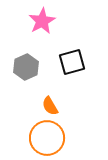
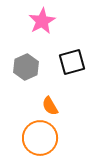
orange circle: moved 7 px left
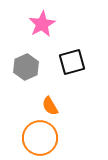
pink star: moved 3 px down
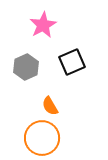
pink star: moved 1 px right, 1 px down
black square: rotated 8 degrees counterclockwise
orange circle: moved 2 px right
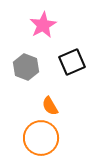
gray hexagon: rotated 15 degrees counterclockwise
orange circle: moved 1 px left
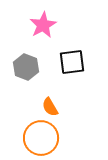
black square: rotated 16 degrees clockwise
orange semicircle: moved 1 px down
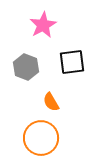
orange semicircle: moved 1 px right, 5 px up
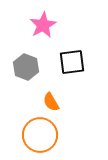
orange circle: moved 1 px left, 3 px up
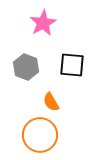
pink star: moved 2 px up
black square: moved 3 px down; rotated 12 degrees clockwise
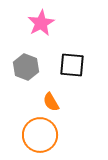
pink star: moved 2 px left
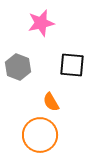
pink star: rotated 16 degrees clockwise
gray hexagon: moved 8 px left
